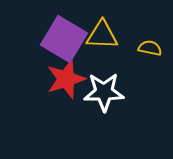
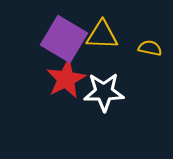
red star: rotated 9 degrees counterclockwise
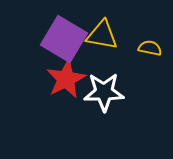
yellow triangle: rotated 8 degrees clockwise
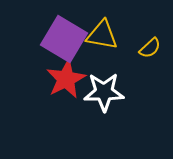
yellow semicircle: rotated 125 degrees clockwise
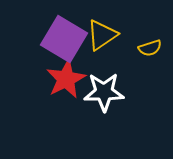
yellow triangle: rotated 44 degrees counterclockwise
yellow semicircle: rotated 25 degrees clockwise
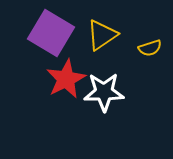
purple square: moved 13 px left, 6 px up
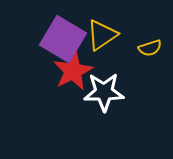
purple square: moved 12 px right, 6 px down
red star: moved 7 px right, 8 px up
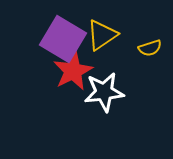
white star: rotated 6 degrees counterclockwise
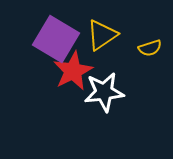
purple square: moved 7 px left
